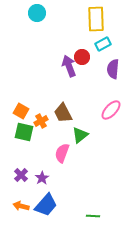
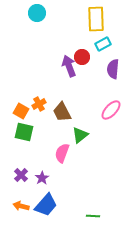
brown trapezoid: moved 1 px left, 1 px up
orange cross: moved 2 px left, 17 px up
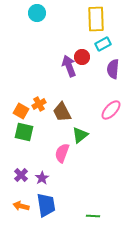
blue trapezoid: rotated 50 degrees counterclockwise
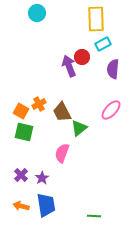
green triangle: moved 1 px left, 7 px up
green line: moved 1 px right
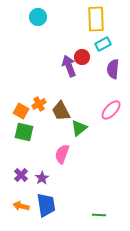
cyan circle: moved 1 px right, 4 px down
brown trapezoid: moved 1 px left, 1 px up
pink semicircle: moved 1 px down
green line: moved 5 px right, 1 px up
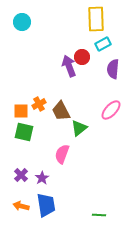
cyan circle: moved 16 px left, 5 px down
orange square: rotated 28 degrees counterclockwise
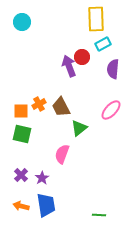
brown trapezoid: moved 4 px up
green square: moved 2 px left, 2 px down
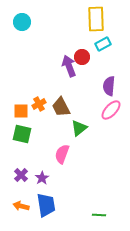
purple semicircle: moved 4 px left, 17 px down
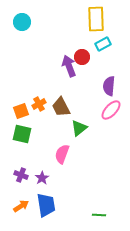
orange square: rotated 21 degrees counterclockwise
purple cross: rotated 24 degrees counterclockwise
orange arrow: rotated 133 degrees clockwise
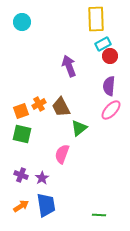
red circle: moved 28 px right, 1 px up
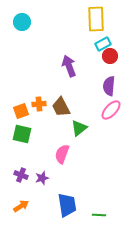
orange cross: rotated 24 degrees clockwise
purple star: rotated 16 degrees clockwise
blue trapezoid: moved 21 px right
